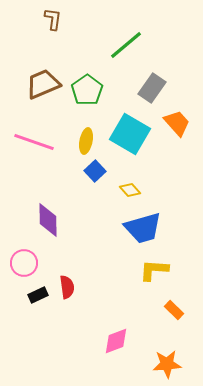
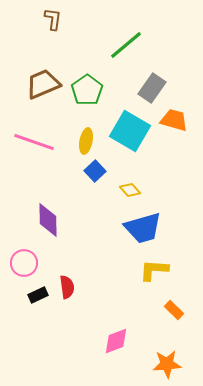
orange trapezoid: moved 3 px left, 3 px up; rotated 32 degrees counterclockwise
cyan square: moved 3 px up
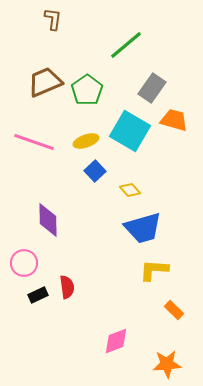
brown trapezoid: moved 2 px right, 2 px up
yellow ellipse: rotated 60 degrees clockwise
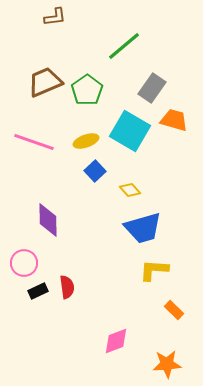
brown L-shape: moved 2 px right, 2 px up; rotated 75 degrees clockwise
green line: moved 2 px left, 1 px down
black rectangle: moved 4 px up
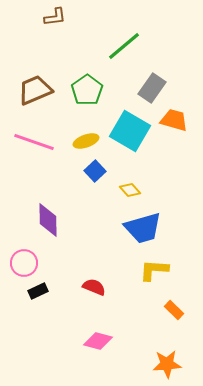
brown trapezoid: moved 10 px left, 8 px down
red semicircle: moved 27 px right; rotated 60 degrees counterclockwise
pink diamond: moved 18 px left; rotated 36 degrees clockwise
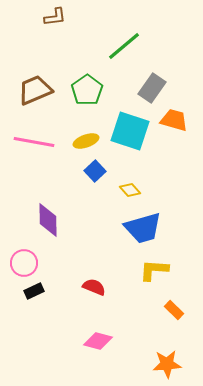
cyan square: rotated 12 degrees counterclockwise
pink line: rotated 9 degrees counterclockwise
black rectangle: moved 4 px left
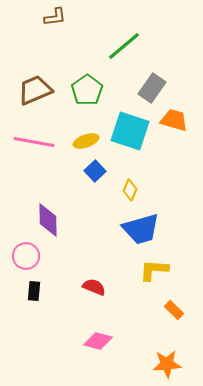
yellow diamond: rotated 65 degrees clockwise
blue trapezoid: moved 2 px left, 1 px down
pink circle: moved 2 px right, 7 px up
black rectangle: rotated 60 degrees counterclockwise
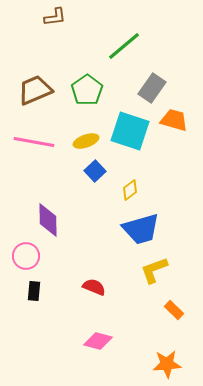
yellow diamond: rotated 30 degrees clockwise
yellow L-shape: rotated 24 degrees counterclockwise
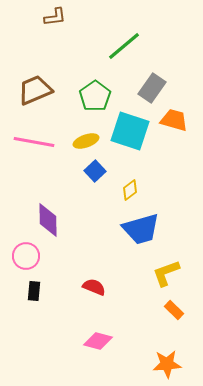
green pentagon: moved 8 px right, 6 px down
yellow L-shape: moved 12 px right, 3 px down
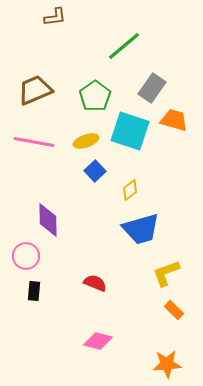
red semicircle: moved 1 px right, 4 px up
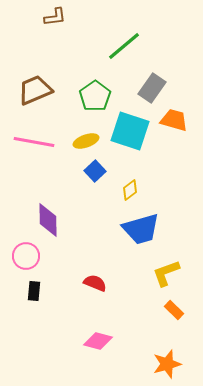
orange star: rotated 12 degrees counterclockwise
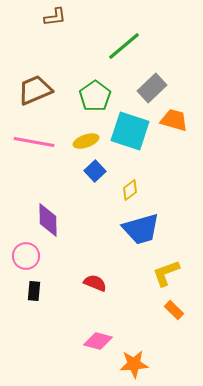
gray rectangle: rotated 12 degrees clockwise
orange star: moved 33 px left; rotated 12 degrees clockwise
